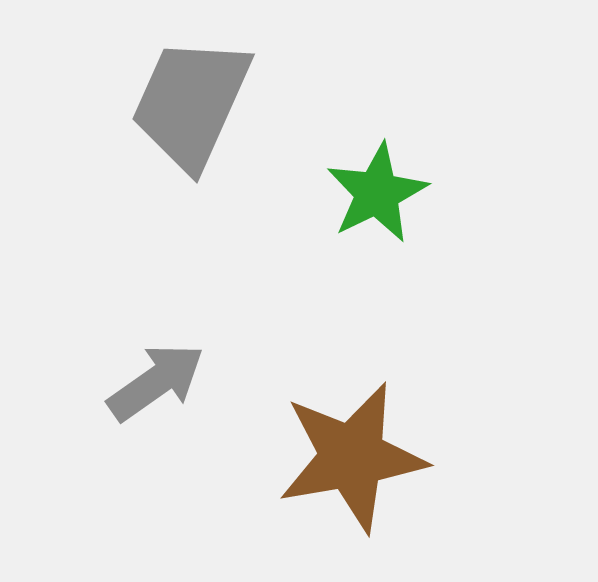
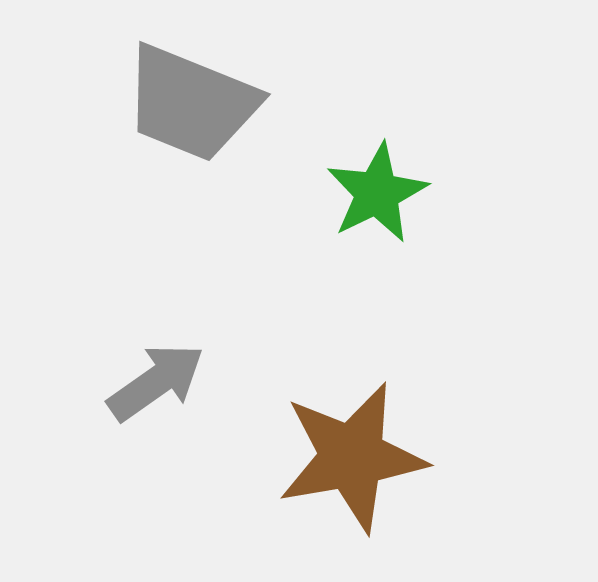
gray trapezoid: rotated 92 degrees counterclockwise
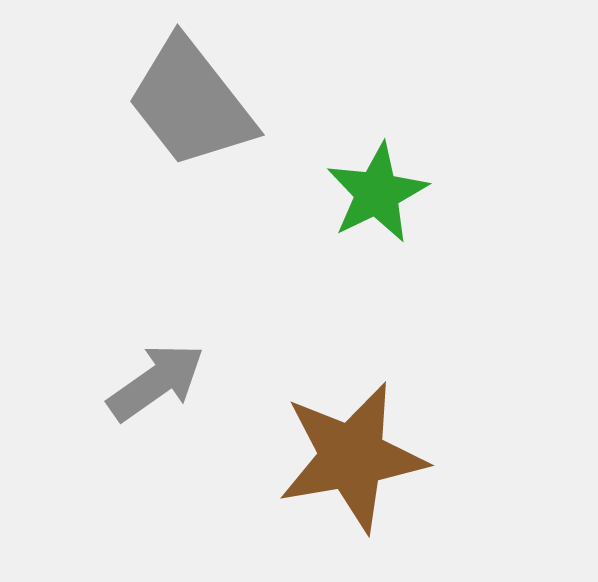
gray trapezoid: rotated 30 degrees clockwise
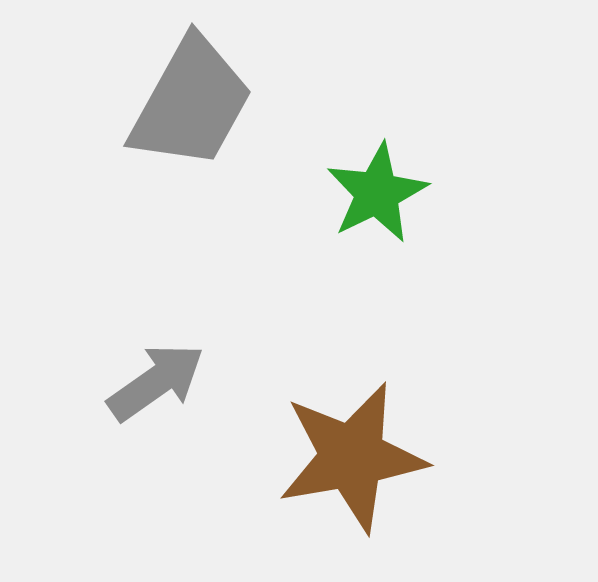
gray trapezoid: rotated 113 degrees counterclockwise
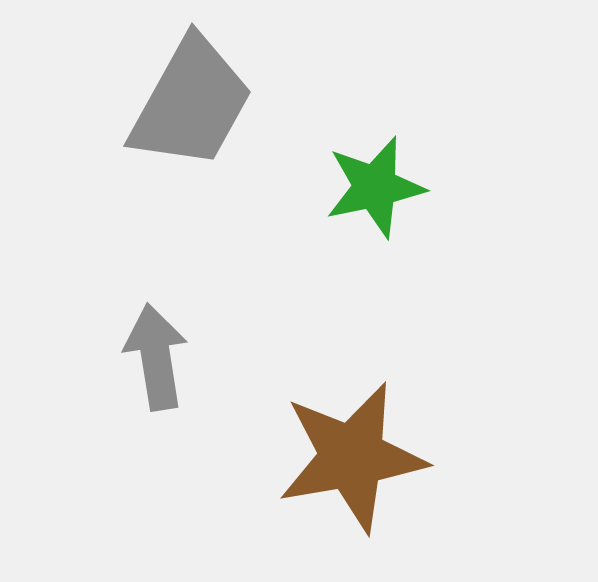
green star: moved 2 px left, 6 px up; rotated 14 degrees clockwise
gray arrow: moved 25 px up; rotated 64 degrees counterclockwise
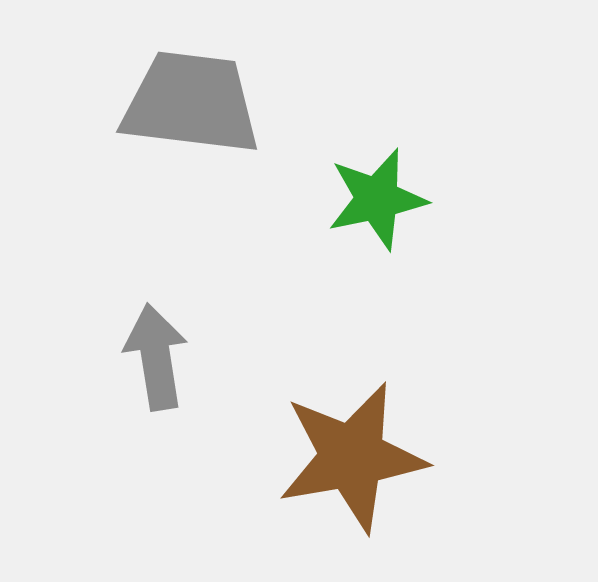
gray trapezoid: rotated 112 degrees counterclockwise
green star: moved 2 px right, 12 px down
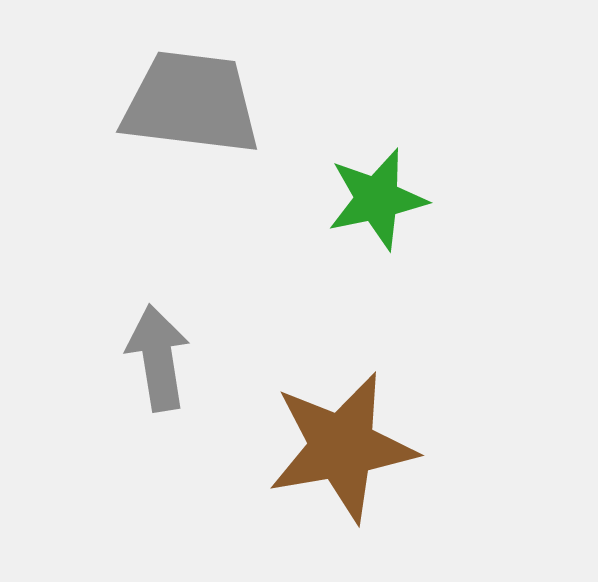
gray arrow: moved 2 px right, 1 px down
brown star: moved 10 px left, 10 px up
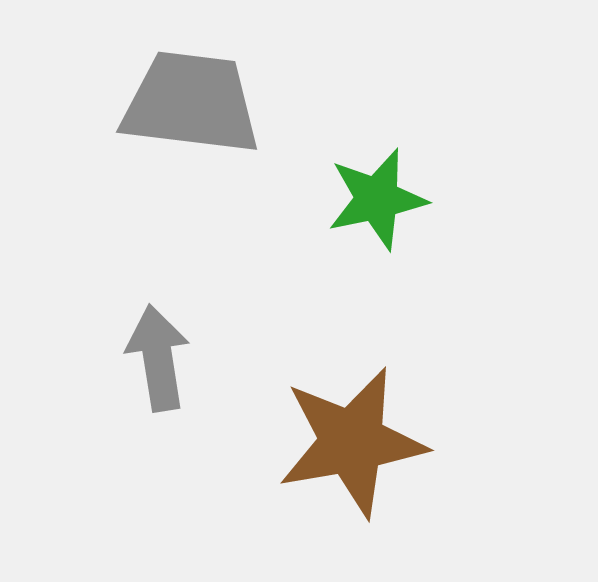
brown star: moved 10 px right, 5 px up
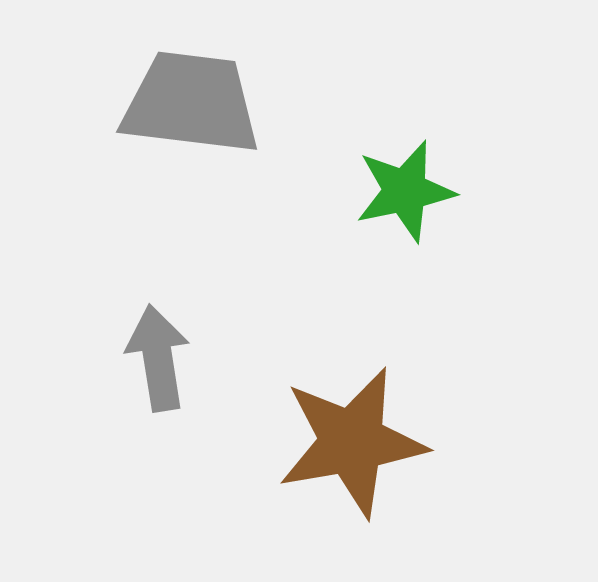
green star: moved 28 px right, 8 px up
